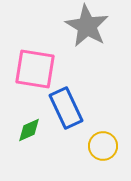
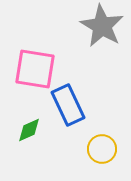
gray star: moved 15 px right
blue rectangle: moved 2 px right, 3 px up
yellow circle: moved 1 px left, 3 px down
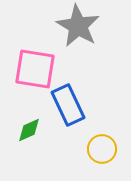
gray star: moved 24 px left
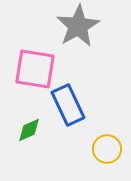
gray star: rotated 12 degrees clockwise
yellow circle: moved 5 px right
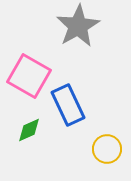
pink square: moved 6 px left, 7 px down; rotated 21 degrees clockwise
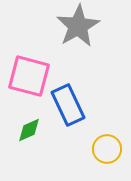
pink square: rotated 15 degrees counterclockwise
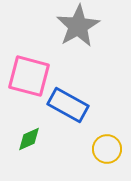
blue rectangle: rotated 36 degrees counterclockwise
green diamond: moved 9 px down
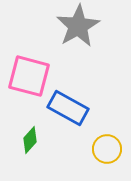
blue rectangle: moved 3 px down
green diamond: moved 1 px right, 1 px down; rotated 24 degrees counterclockwise
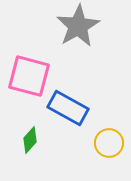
yellow circle: moved 2 px right, 6 px up
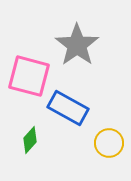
gray star: moved 1 px left, 19 px down; rotated 6 degrees counterclockwise
